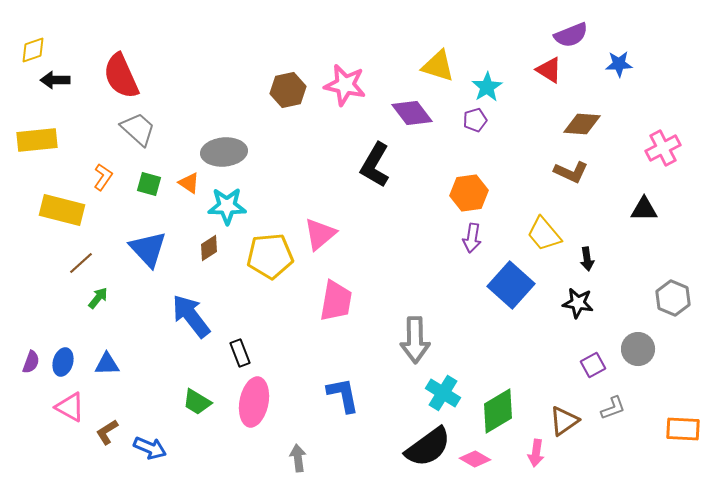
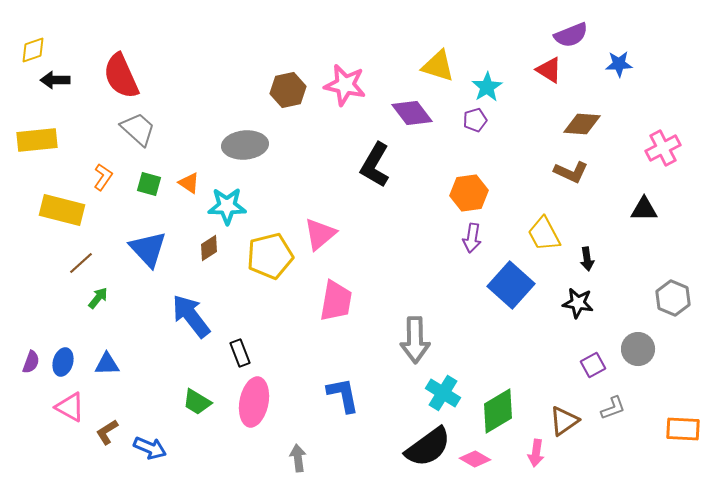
gray ellipse at (224, 152): moved 21 px right, 7 px up
yellow trapezoid at (544, 234): rotated 12 degrees clockwise
yellow pentagon at (270, 256): rotated 9 degrees counterclockwise
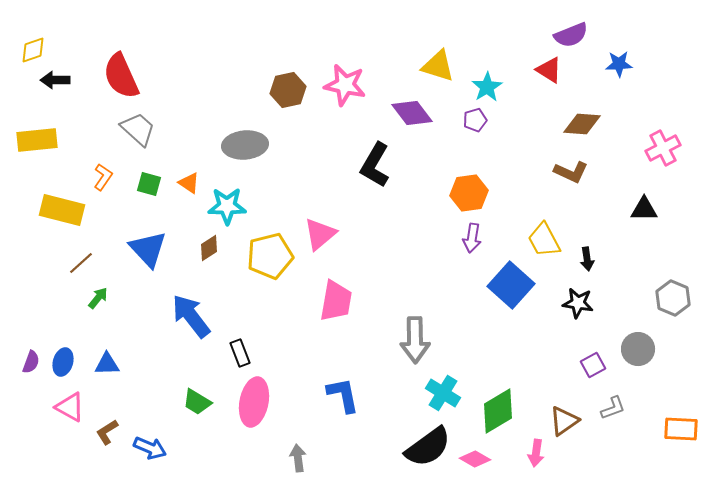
yellow trapezoid at (544, 234): moved 6 px down
orange rectangle at (683, 429): moved 2 px left
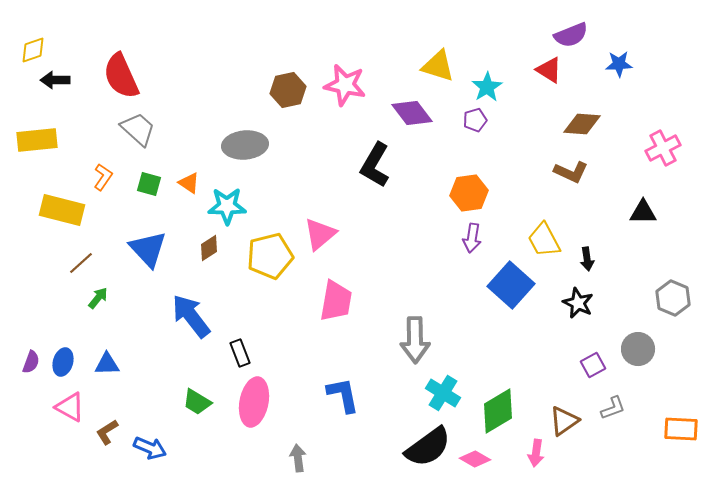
black triangle at (644, 209): moved 1 px left, 3 px down
black star at (578, 303): rotated 16 degrees clockwise
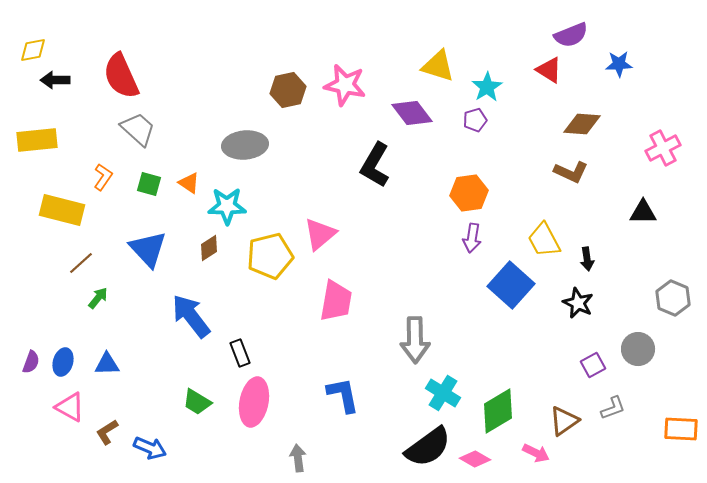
yellow diamond at (33, 50): rotated 8 degrees clockwise
pink arrow at (536, 453): rotated 72 degrees counterclockwise
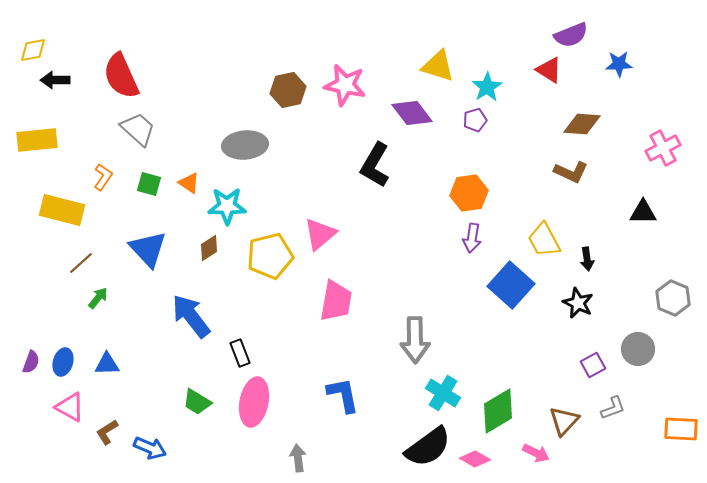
brown triangle at (564, 421): rotated 12 degrees counterclockwise
